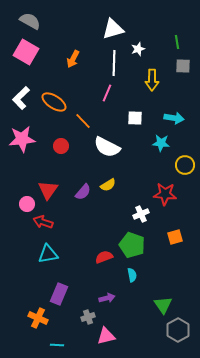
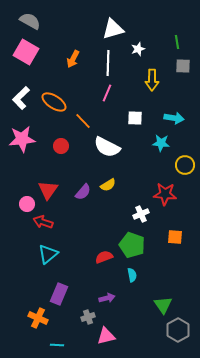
white line: moved 6 px left
orange square: rotated 21 degrees clockwise
cyan triangle: rotated 30 degrees counterclockwise
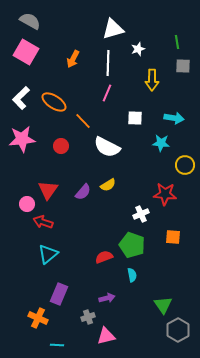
orange square: moved 2 px left
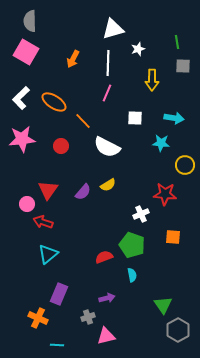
gray semicircle: rotated 120 degrees counterclockwise
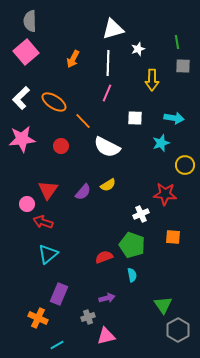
pink square: rotated 20 degrees clockwise
cyan star: rotated 24 degrees counterclockwise
cyan line: rotated 32 degrees counterclockwise
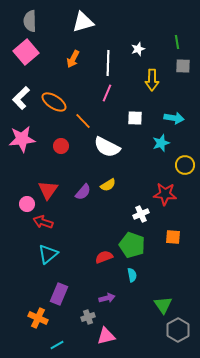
white triangle: moved 30 px left, 7 px up
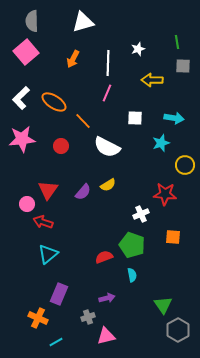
gray semicircle: moved 2 px right
yellow arrow: rotated 90 degrees clockwise
cyan line: moved 1 px left, 3 px up
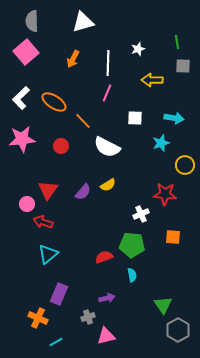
green pentagon: rotated 15 degrees counterclockwise
